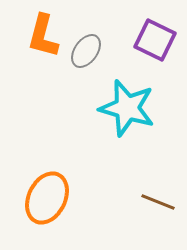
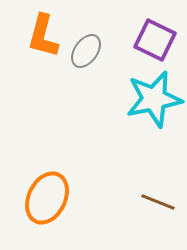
cyan star: moved 27 px right, 9 px up; rotated 28 degrees counterclockwise
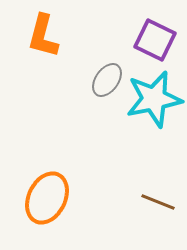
gray ellipse: moved 21 px right, 29 px down
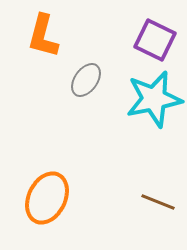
gray ellipse: moved 21 px left
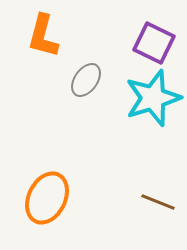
purple square: moved 1 px left, 3 px down
cyan star: moved 1 px left, 1 px up; rotated 6 degrees counterclockwise
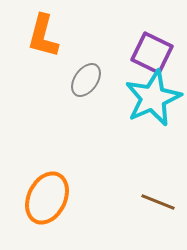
purple square: moved 2 px left, 10 px down
cyan star: rotated 6 degrees counterclockwise
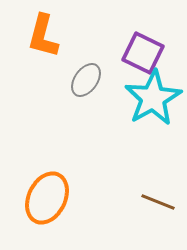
purple square: moved 9 px left
cyan star: rotated 6 degrees counterclockwise
